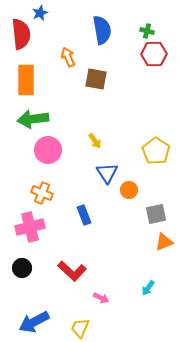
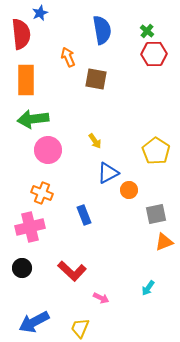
green cross: rotated 24 degrees clockwise
blue triangle: moved 1 px right; rotated 35 degrees clockwise
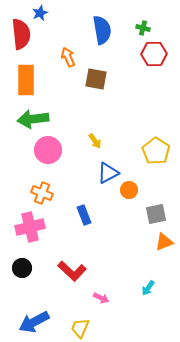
green cross: moved 4 px left, 3 px up; rotated 24 degrees counterclockwise
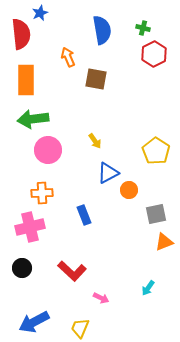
red hexagon: rotated 25 degrees counterclockwise
orange cross: rotated 25 degrees counterclockwise
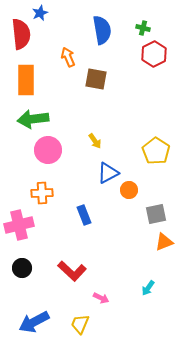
pink cross: moved 11 px left, 2 px up
yellow trapezoid: moved 4 px up
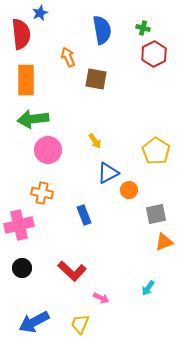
orange cross: rotated 15 degrees clockwise
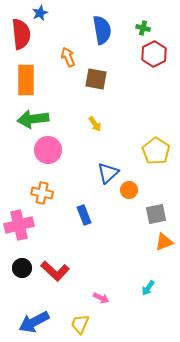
yellow arrow: moved 17 px up
blue triangle: rotated 15 degrees counterclockwise
red L-shape: moved 17 px left
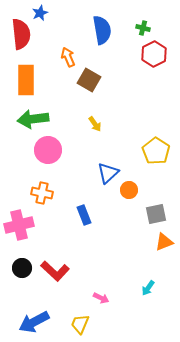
brown square: moved 7 px left, 1 px down; rotated 20 degrees clockwise
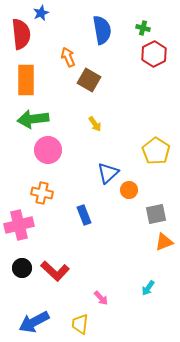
blue star: moved 1 px right
pink arrow: rotated 21 degrees clockwise
yellow trapezoid: rotated 15 degrees counterclockwise
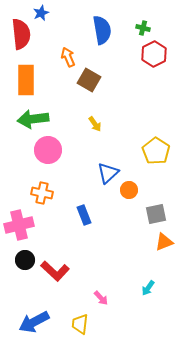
black circle: moved 3 px right, 8 px up
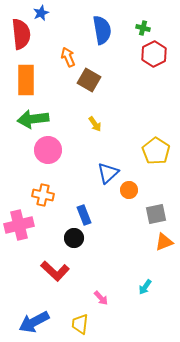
orange cross: moved 1 px right, 2 px down
black circle: moved 49 px right, 22 px up
cyan arrow: moved 3 px left, 1 px up
